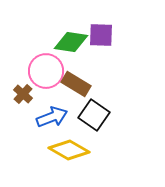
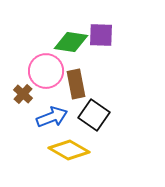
brown rectangle: rotated 48 degrees clockwise
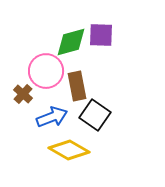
green diamond: rotated 24 degrees counterclockwise
brown rectangle: moved 1 px right, 2 px down
black square: moved 1 px right
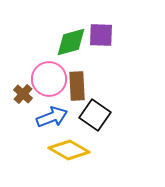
pink circle: moved 3 px right, 8 px down
brown rectangle: rotated 8 degrees clockwise
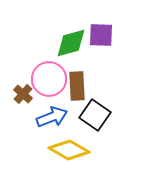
green diamond: moved 1 px down
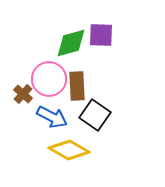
blue arrow: rotated 48 degrees clockwise
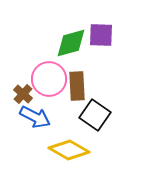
blue arrow: moved 17 px left
